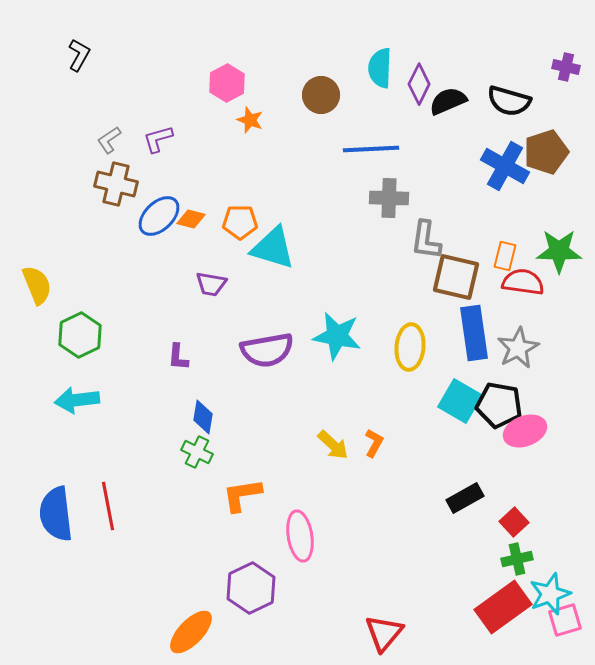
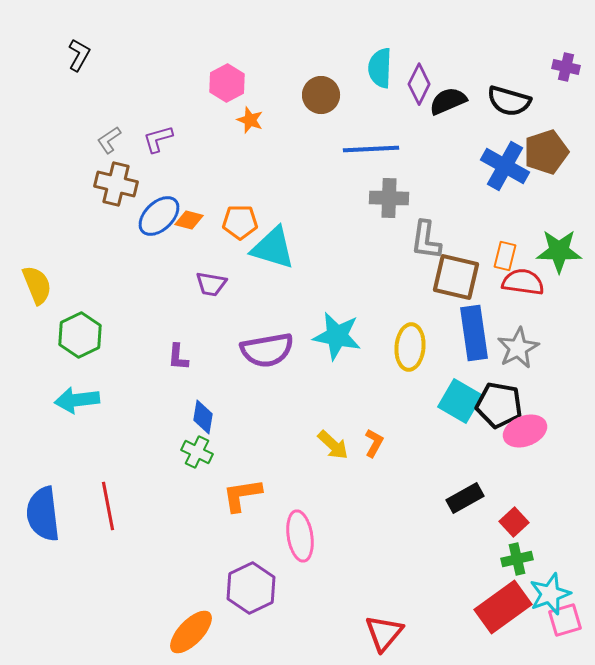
orange diamond at (191, 219): moved 2 px left, 1 px down
blue semicircle at (56, 514): moved 13 px left
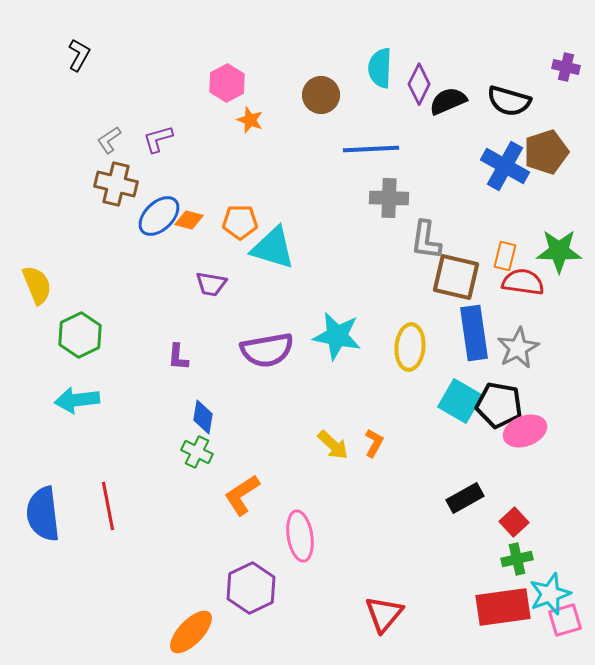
orange L-shape at (242, 495): rotated 24 degrees counterclockwise
red rectangle at (503, 607): rotated 28 degrees clockwise
red triangle at (384, 633): moved 19 px up
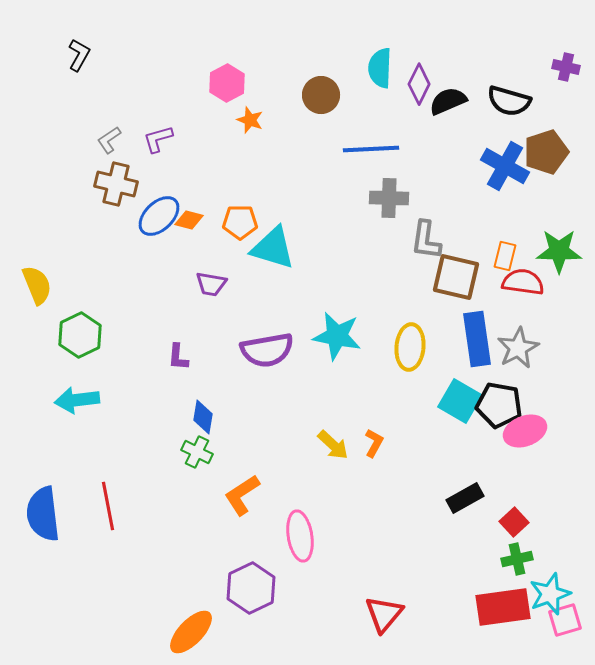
blue rectangle at (474, 333): moved 3 px right, 6 px down
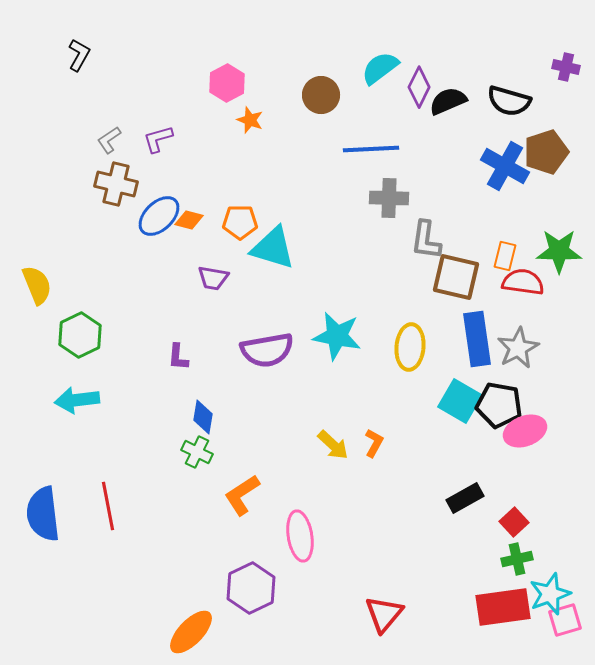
cyan semicircle at (380, 68): rotated 51 degrees clockwise
purple diamond at (419, 84): moved 3 px down
purple trapezoid at (211, 284): moved 2 px right, 6 px up
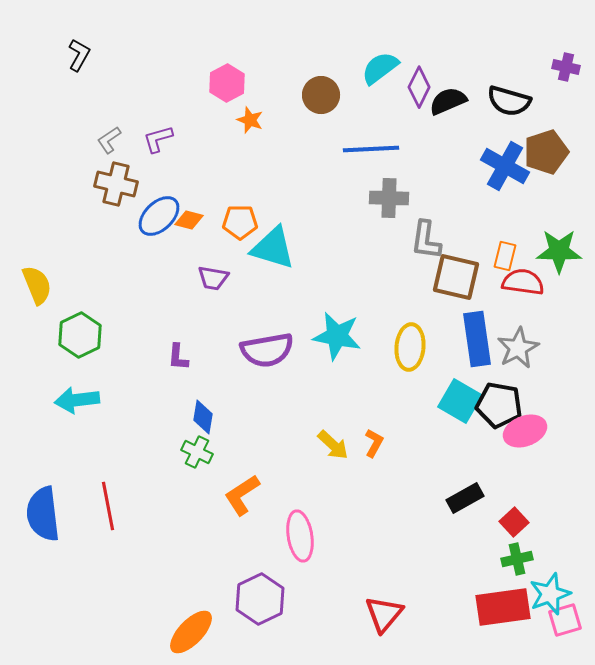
purple hexagon at (251, 588): moved 9 px right, 11 px down
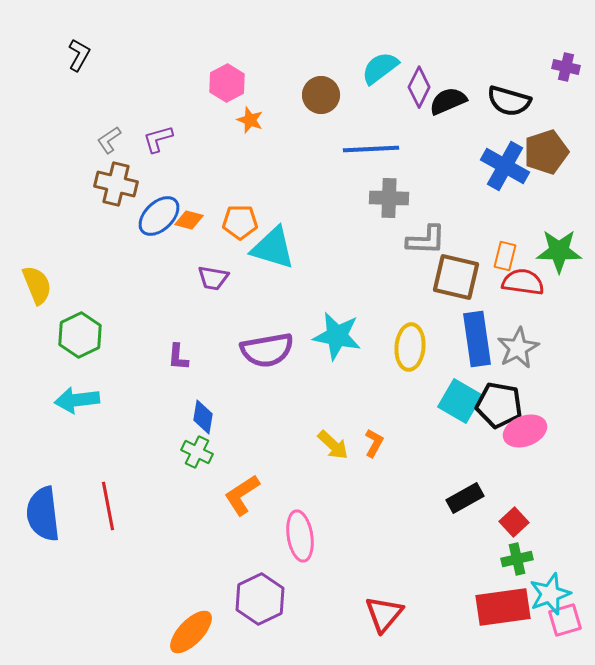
gray L-shape at (426, 240): rotated 96 degrees counterclockwise
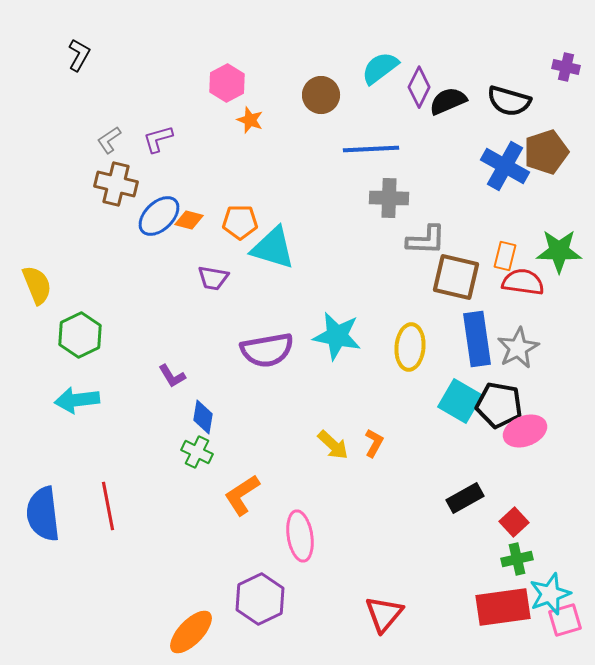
purple L-shape at (178, 357): moved 6 px left, 19 px down; rotated 36 degrees counterclockwise
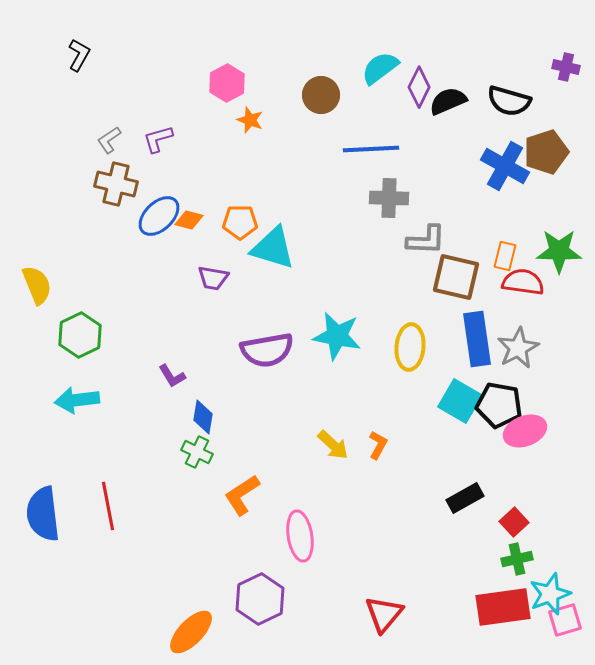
orange L-shape at (374, 443): moved 4 px right, 2 px down
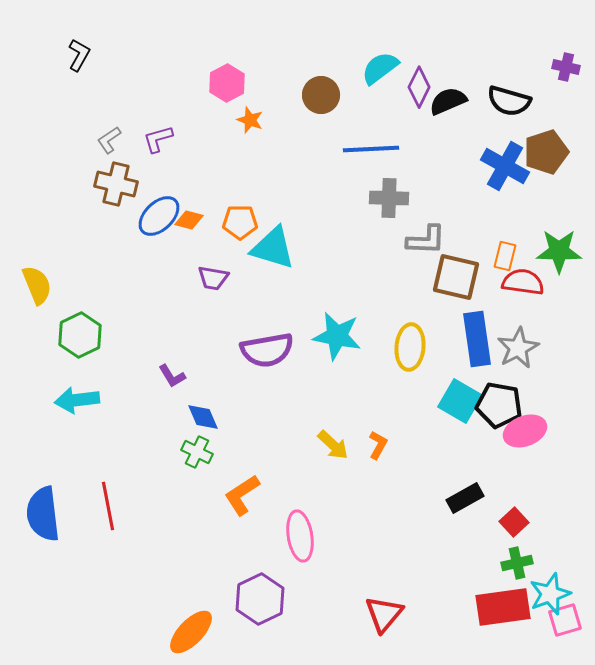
blue diamond at (203, 417): rotated 32 degrees counterclockwise
green cross at (517, 559): moved 4 px down
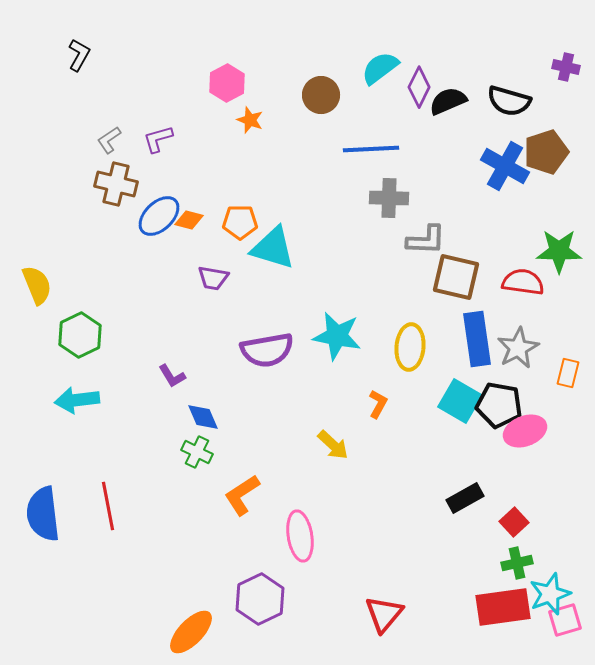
orange rectangle at (505, 256): moved 63 px right, 117 px down
orange L-shape at (378, 445): moved 41 px up
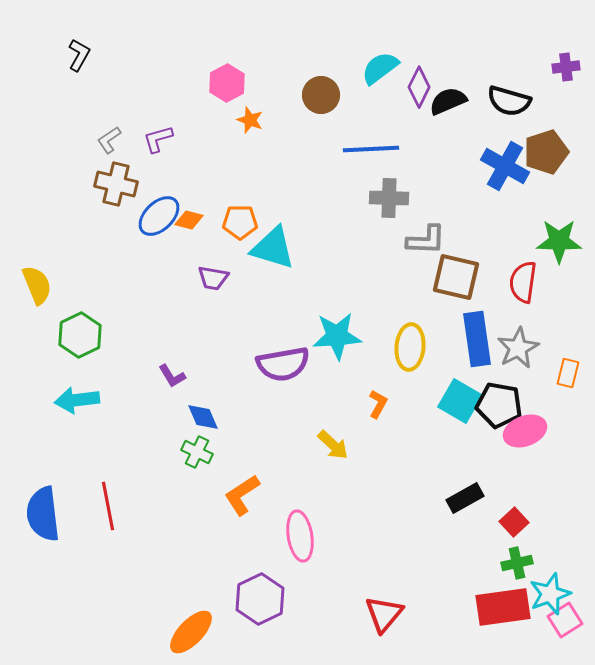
purple cross at (566, 67): rotated 20 degrees counterclockwise
green star at (559, 251): moved 10 px up
red semicircle at (523, 282): rotated 90 degrees counterclockwise
cyan star at (337, 336): rotated 15 degrees counterclockwise
purple semicircle at (267, 350): moved 16 px right, 14 px down
pink square at (565, 620): rotated 16 degrees counterclockwise
